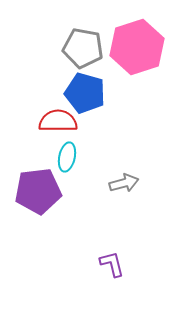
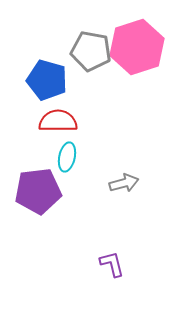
gray pentagon: moved 8 px right, 3 px down
blue pentagon: moved 38 px left, 13 px up
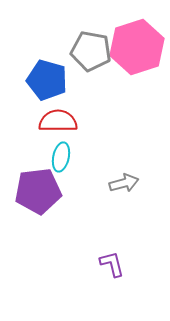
cyan ellipse: moved 6 px left
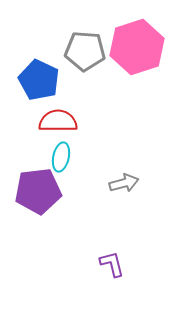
gray pentagon: moved 6 px left; rotated 6 degrees counterclockwise
blue pentagon: moved 8 px left; rotated 9 degrees clockwise
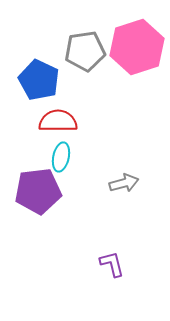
gray pentagon: rotated 12 degrees counterclockwise
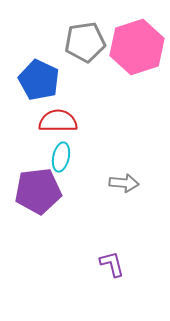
gray pentagon: moved 9 px up
gray arrow: rotated 20 degrees clockwise
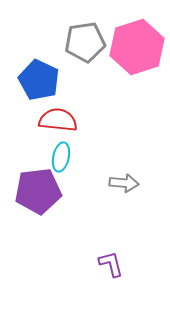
red semicircle: moved 1 px up; rotated 6 degrees clockwise
purple L-shape: moved 1 px left
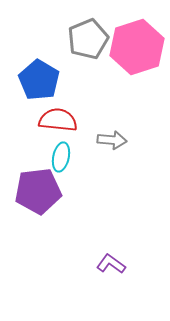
gray pentagon: moved 3 px right, 3 px up; rotated 15 degrees counterclockwise
blue pentagon: rotated 6 degrees clockwise
gray arrow: moved 12 px left, 43 px up
purple L-shape: rotated 40 degrees counterclockwise
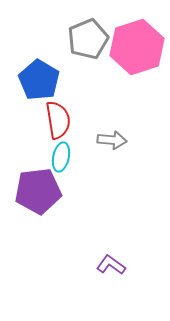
red semicircle: rotated 75 degrees clockwise
purple L-shape: moved 1 px down
